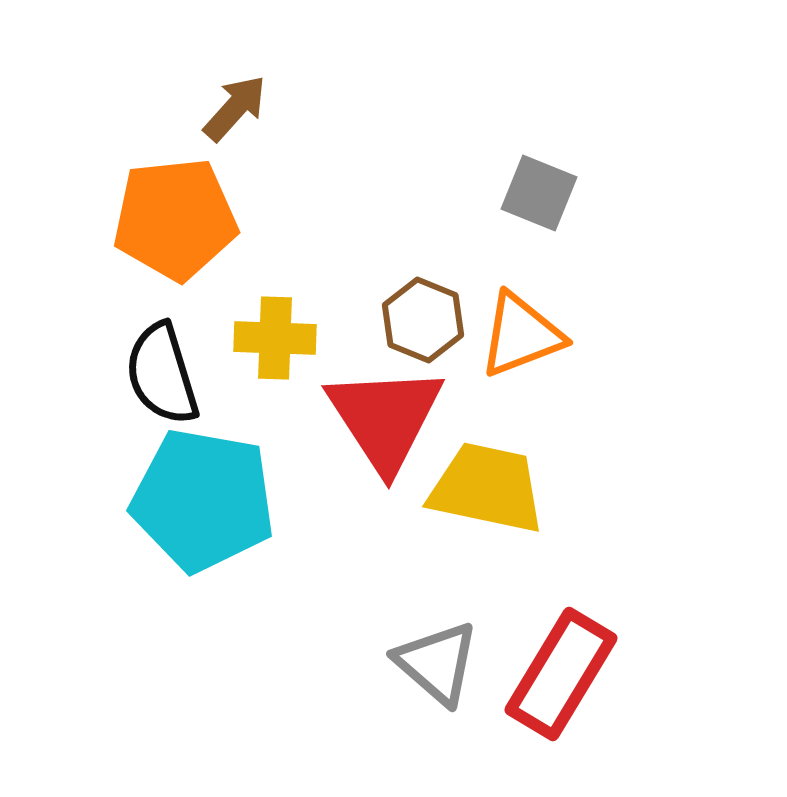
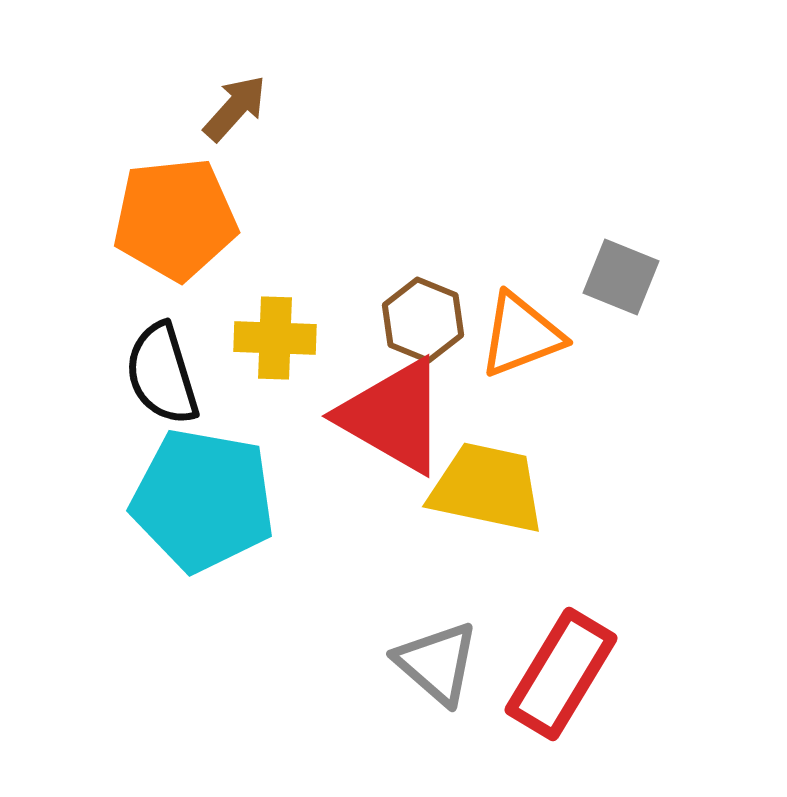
gray square: moved 82 px right, 84 px down
red triangle: moved 8 px right, 2 px up; rotated 27 degrees counterclockwise
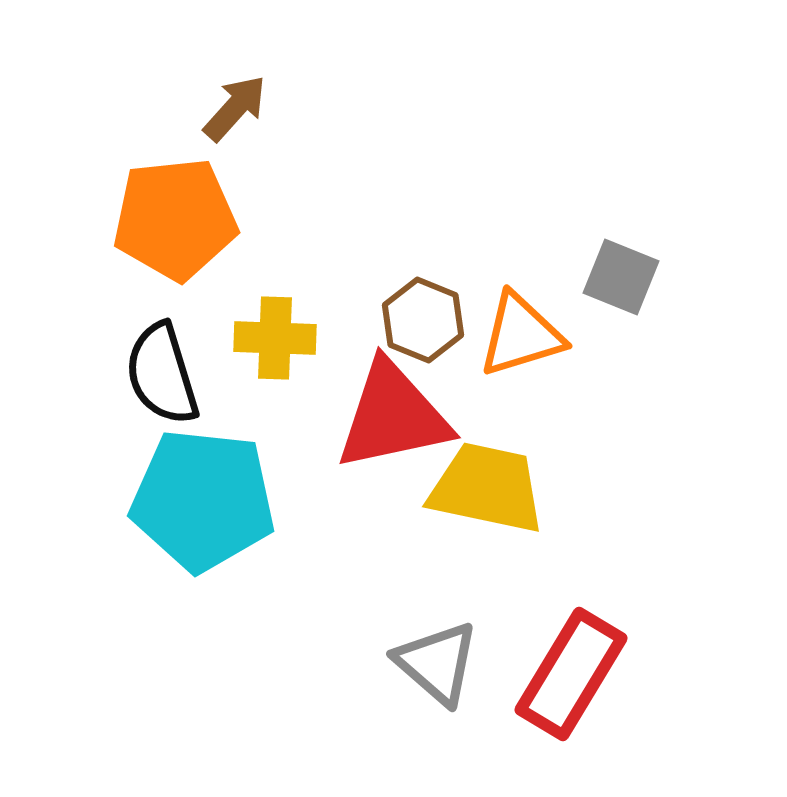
orange triangle: rotated 4 degrees clockwise
red triangle: rotated 42 degrees counterclockwise
cyan pentagon: rotated 4 degrees counterclockwise
red rectangle: moved 10 px right
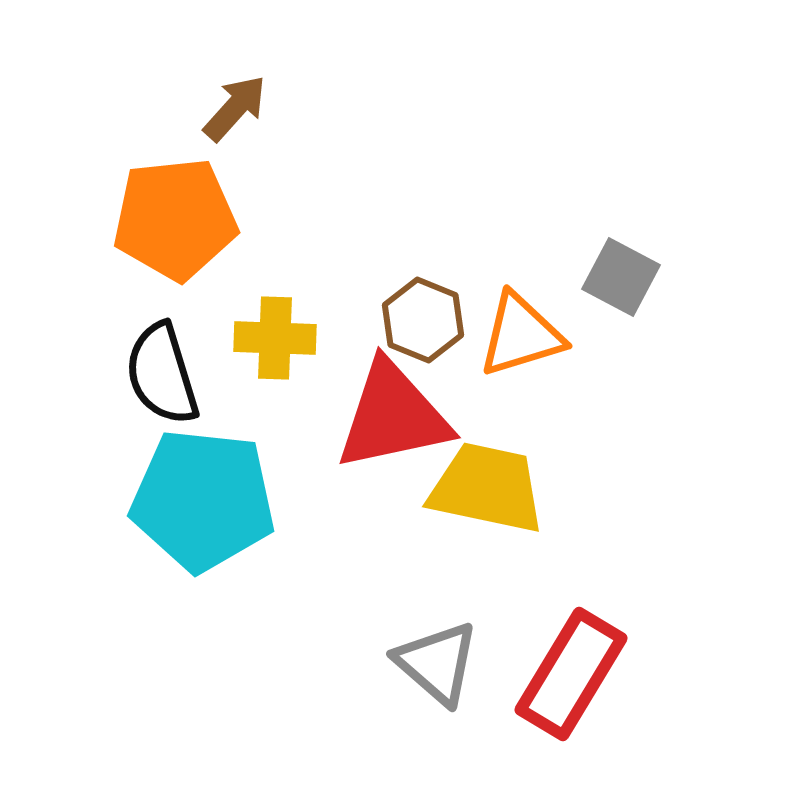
gray square: rotated 6 degrees clockwise
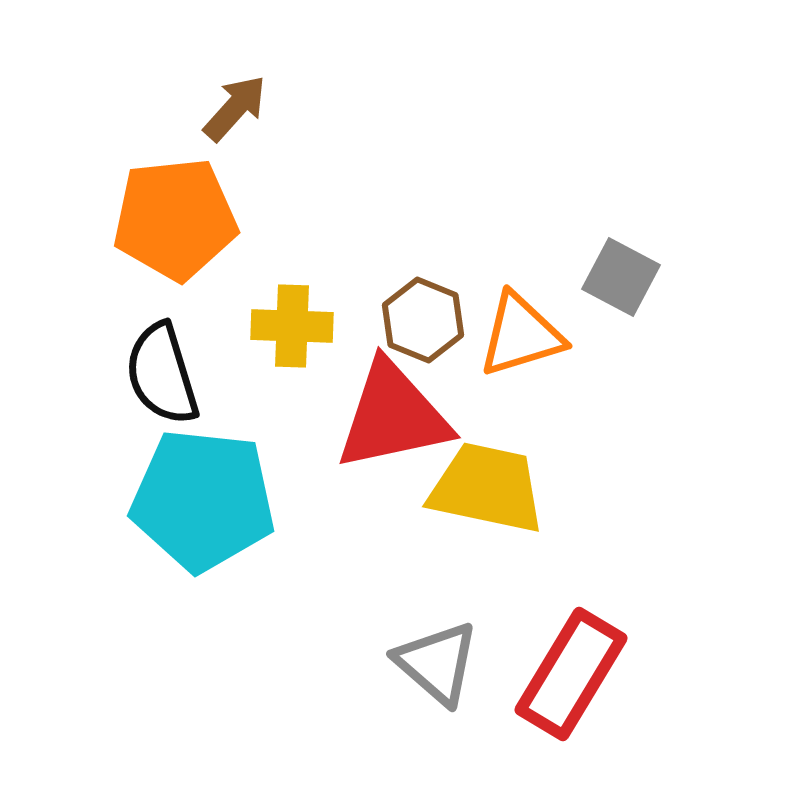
yellow cross: moved 17 px right, 12 px up
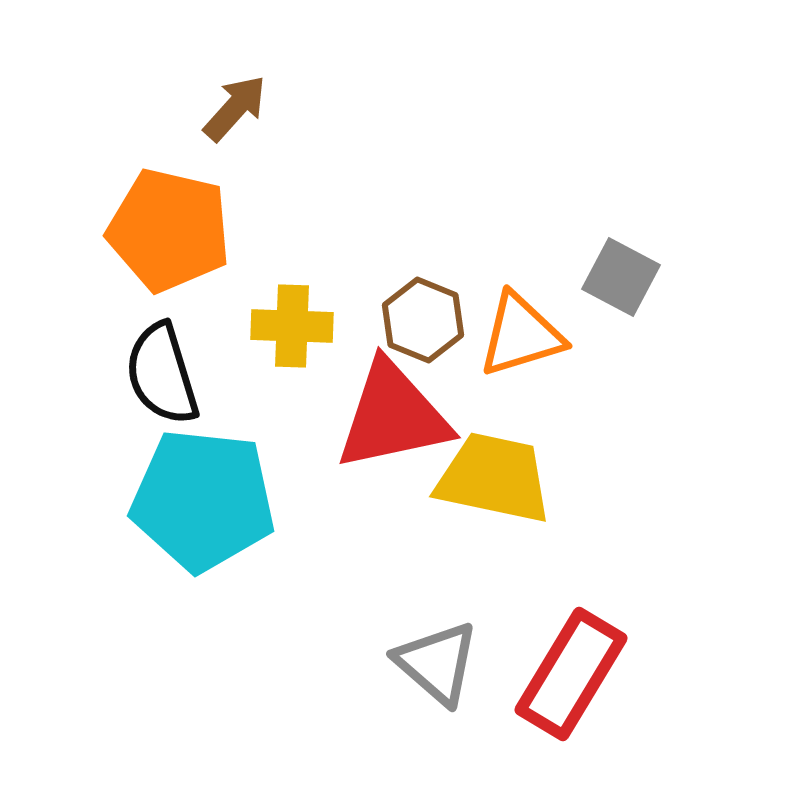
orange pentagon: moved 6 px left, 11 px down; rotated 19 degrees clockwise
yellow trapezoid: moved 7 px right, 10 px up
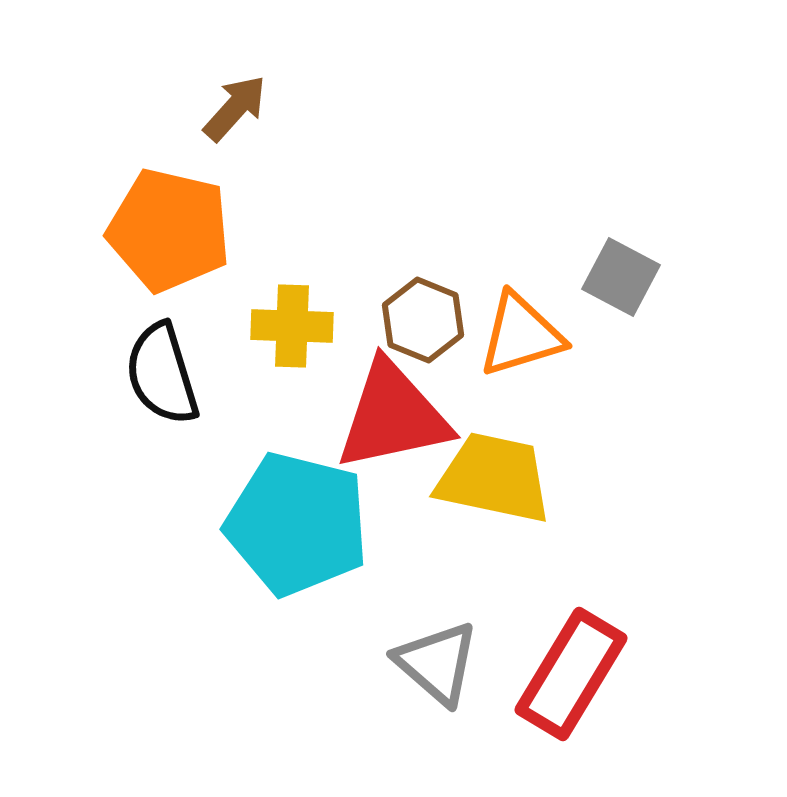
cyan pentagon: moved 94 px right, 24 px down; rotated 8 degrees clockwise
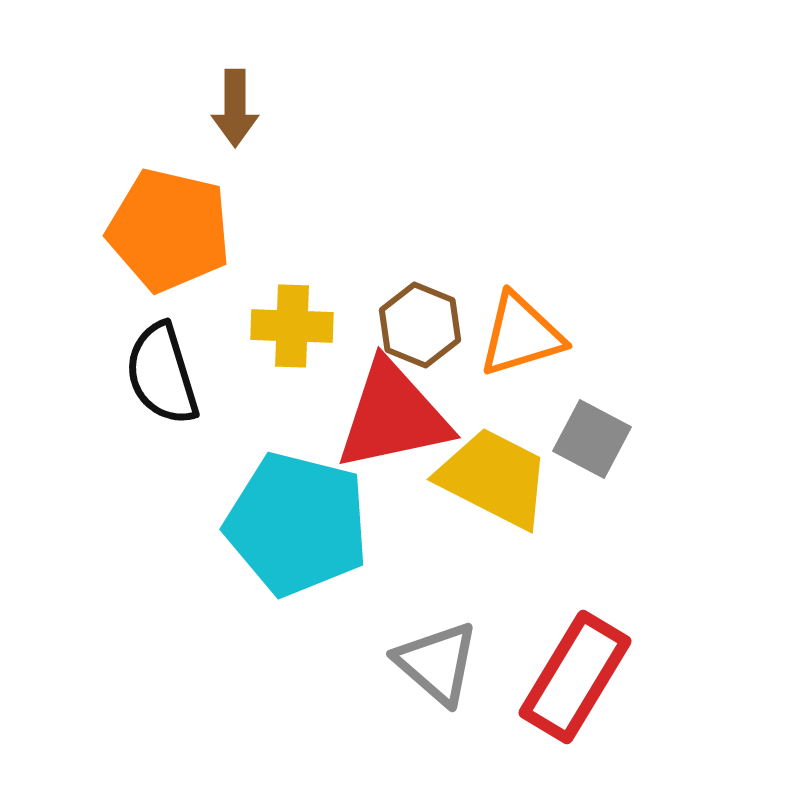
brown arrow: rotated 138 degrees clockwise
gray square: moved 29 px left, 162 px down
brown hexagon: moved 3 px left, 5 px down
yellow trapezoid: rotated 15 degrees clockwise
red rectangle: moved 4 px right, 3 px down
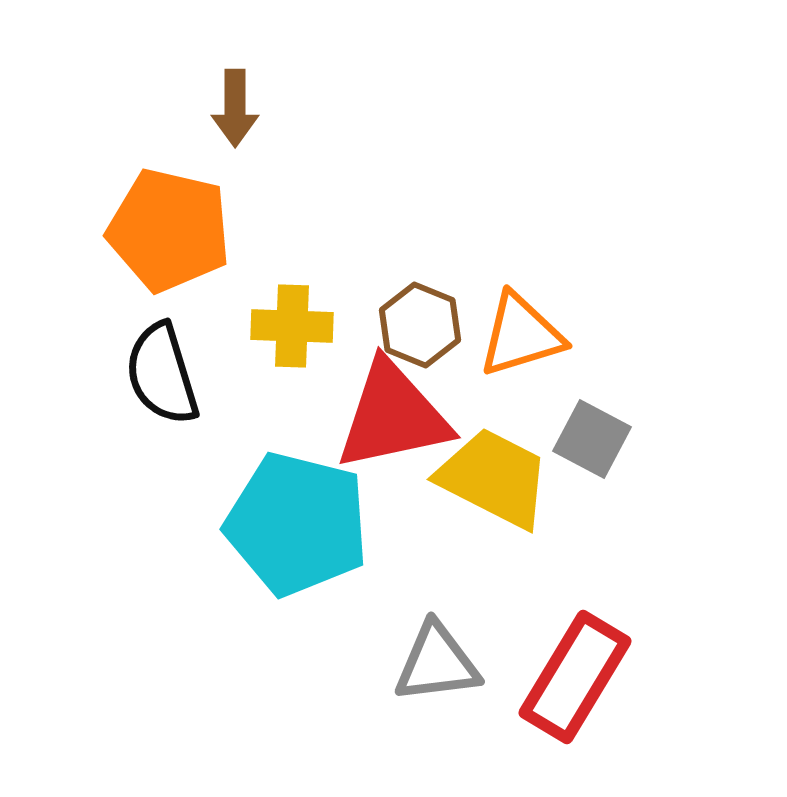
gray triangle: rotated 48 degrees counterclockwise
